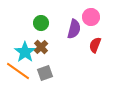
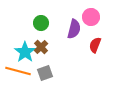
orange line: rotated 20 degrees counterclockwise
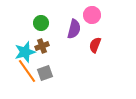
pink circle: moved 1 px right, 2 px up
brown cross: moved 1 px right, 1 px up; rotated 24 degrees clockwise
cyan star: rotated 20 degrees clockwise
orange line: moved 9 px right; rotated 40 degrees clockwise
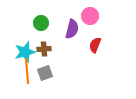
pink circle: moved 2 px left, 1 px down
purple semicircle: moved 2 px left
brown cross: moved 2 px right, 3 px down; rotated 16 degrees clockwise
orange line: rotated 30 degrees clockwise
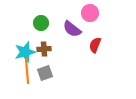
pink circle: moved 3 px up
purple semicircle: rotated 114 degrees clockwise
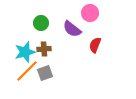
orange line: rotated 50 degrees clockwise
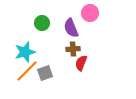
green circle: moved 1 px right
purple semicircle: moved 1 px left, 1 px up; rotated 30 degrees clockwise
red semicircle: moved 14 px left, 18 px down
brown cross: moved 29 px right
